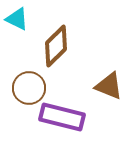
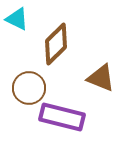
brown diamond: moved 2 px up
brown triangle: moved 8 px left, 8 px up
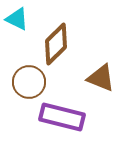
brown circle: moved 6 px up
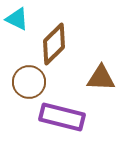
brown diamond: moved 2 px left
brown triangle: rotated 20 degrees counterclockwise
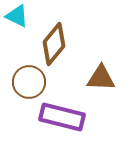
cyan triangle: moved 3 px up
brown diamond: rotated 6 degrees counterclockwise
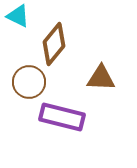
cyan triangle: moved 1 px right
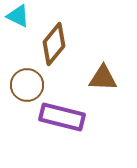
brown triangle: moved 2 px right
brown circle: moved 2 px left, 3 px down
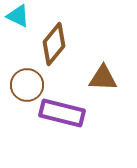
purple rectangle: moved 4 px up
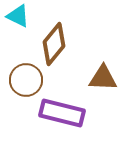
brown circle: moved 1 px left, 5 px up
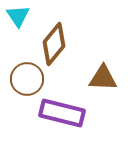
cyan triangle: rotated 30 degrees clockwise
brown circle: moved 1 px right, 1 px up
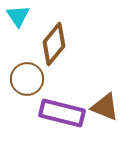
brown triangle: moved 2 px right, 29 px down; rotated 20 degrees clockwise
